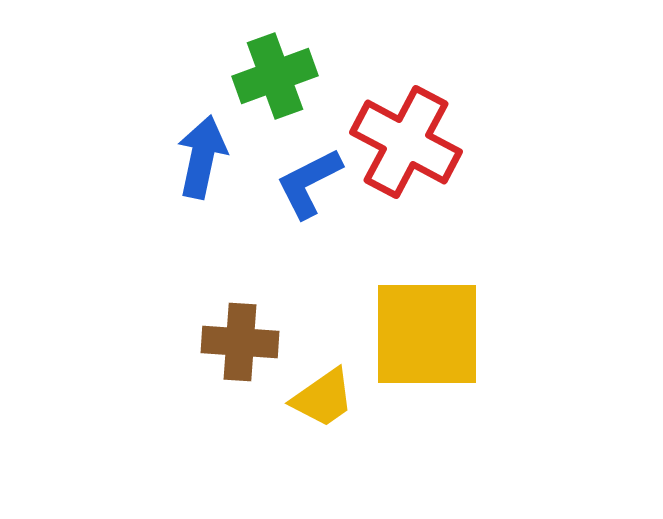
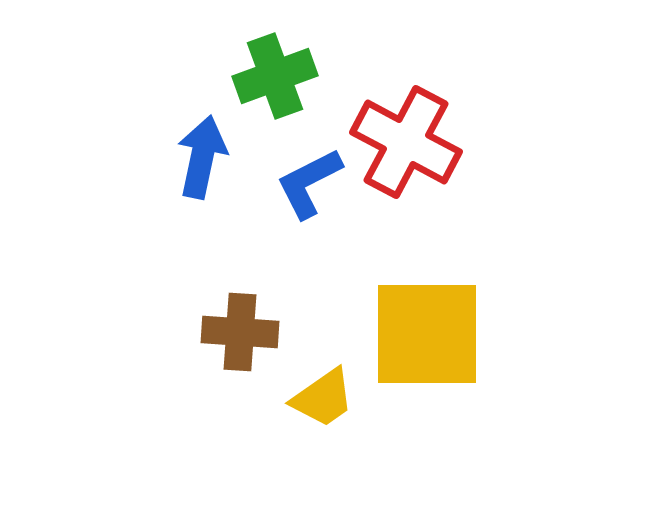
brown cross: moved 10 px up
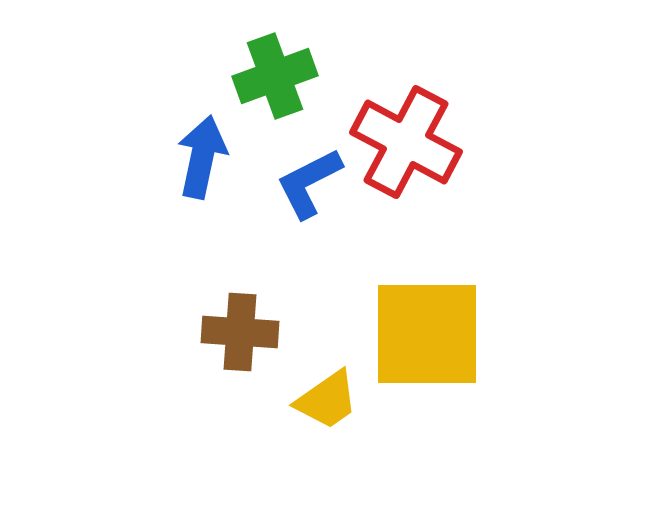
yellow trapezoid: moved 4 px right, 2 px down
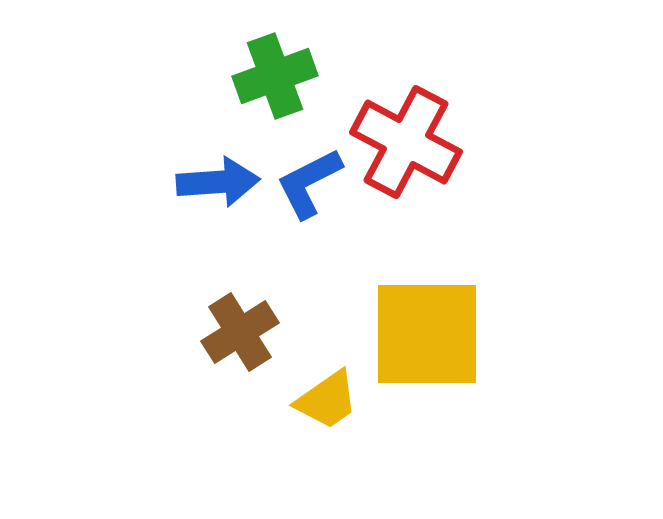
blue arrow: moved 16 px right, 25 px down; rotated 74 degrees clockwise
brown cross: rotated 36 degrees counterclockwise
